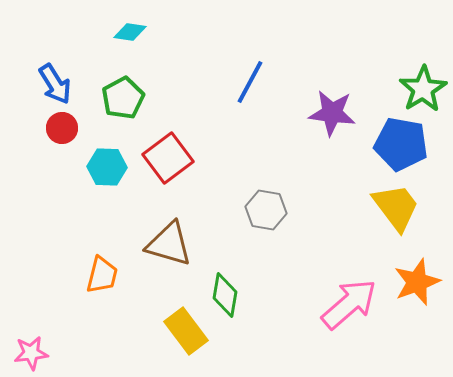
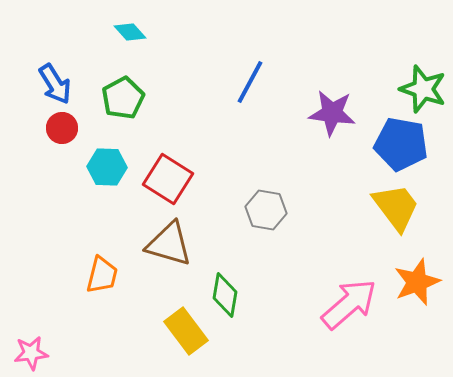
cyan diamond: rotated 40 degrees clockwise
green star: rotated 21 degrees counterclockwise
red square: moved 21 px down; rotated 21 degrees counterclockwise
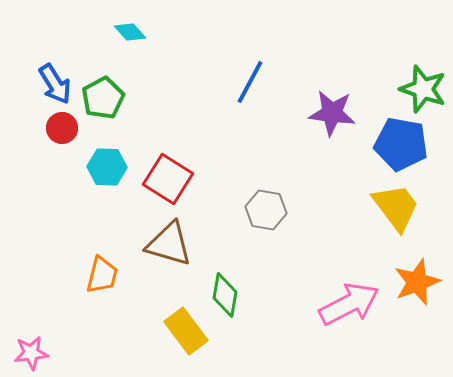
green pentagon: moved 20 px left
pink arrow: rotated 14 degrees clockwise
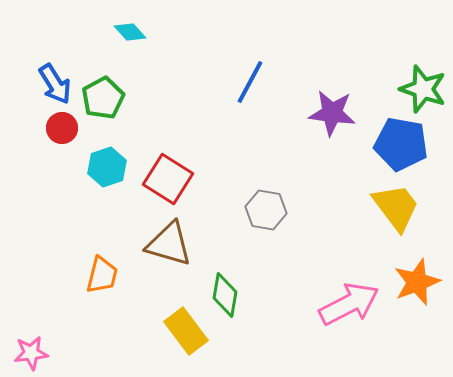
cyan hexagon: rotated 21 degrees counterclockwise
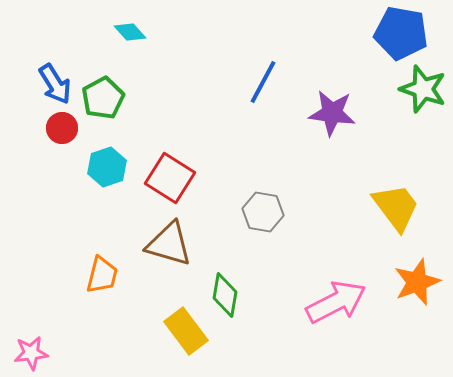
blue line: moved 13 px right
blue pentagon: moved 111 px up
red square: moved 2 px right, 1 px up
gray hexagon: moved 3 px left, 2 px down
pink arrow: moved 13 px left, 2 px up
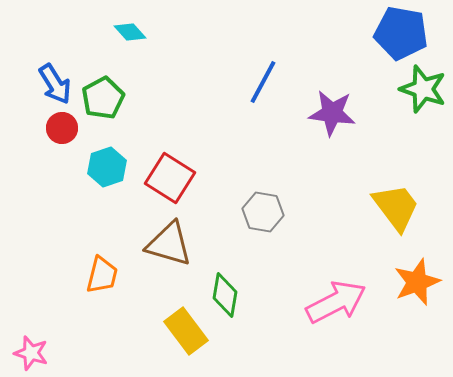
pink star: rotated 24 degrees clockwise
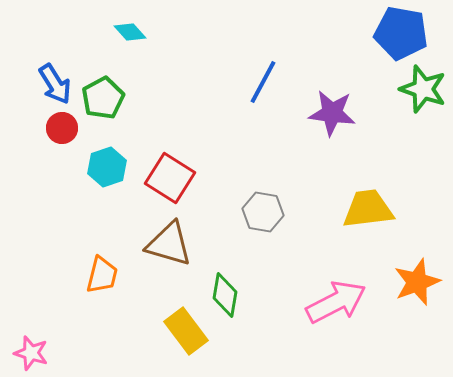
yellow trapezoid: moved 28 px left, 2 px down; rotated 60 degrees counterclockwise
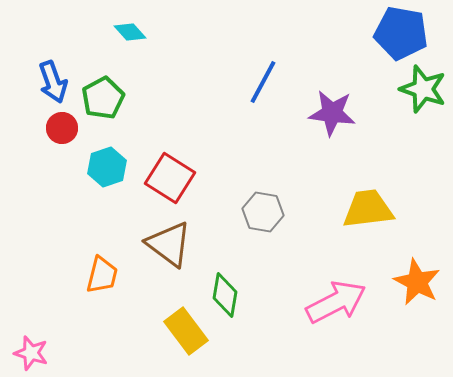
blue arrow: moved 2 px left, 2 px up; rotated 12 degrees clockwise
brown triangle: rotated 21 degrees clockwise
orange star: rotated 24 degrees counterclockwise
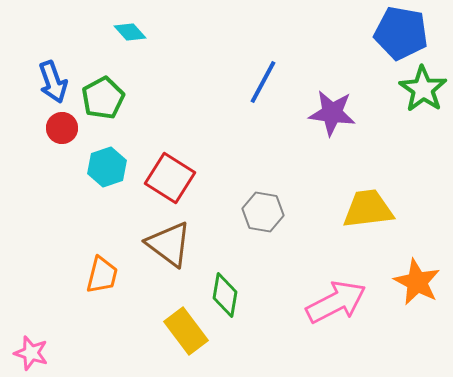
green star: rotated 15 degrees clockwise
